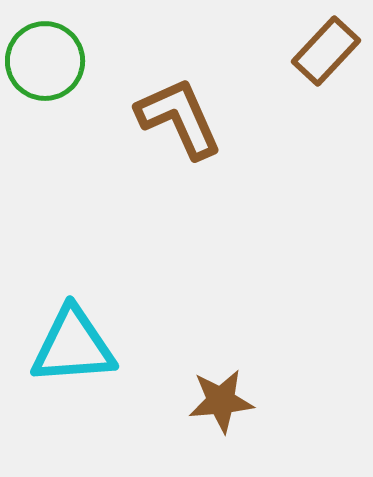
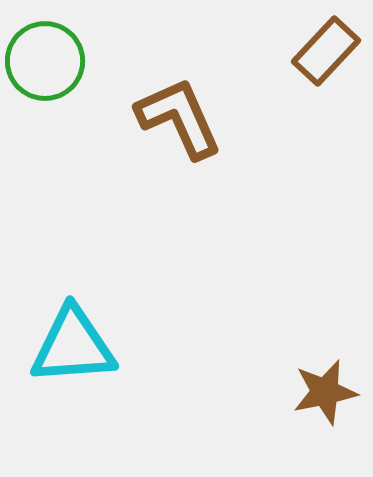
brown star: moved 104 px right, 9 px up; rotated 6 degrees counterclockwise
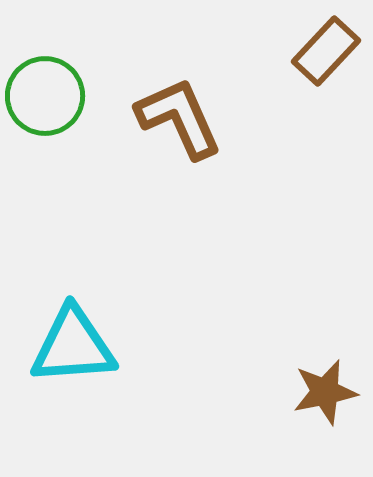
green circle: moved 35 px down
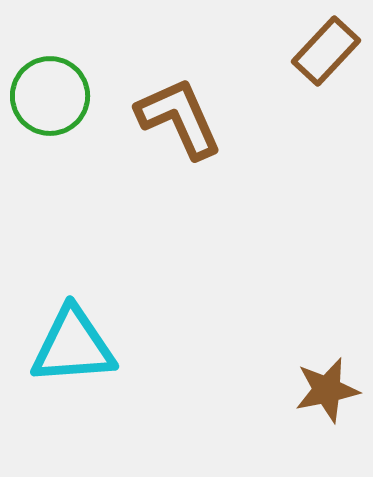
green circle: moved 5 px right
brown star: moved 2 px right, 2 px up
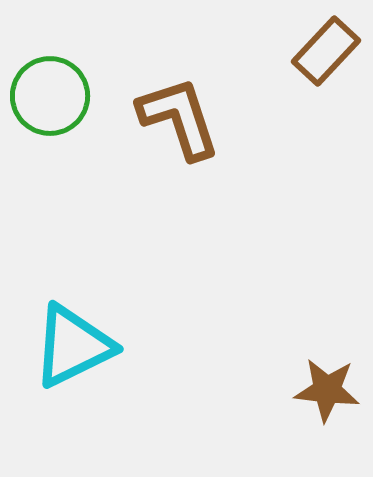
brown L-shape: rotated 6 degrees clockwise
cyan triangle: rotated 22 degrees counterclockwise
brown star: rotated 18 degrees clockwise
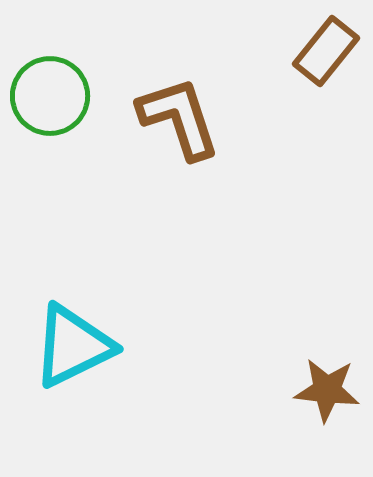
brown rectangle: rotated 4 degrees counterclockwise
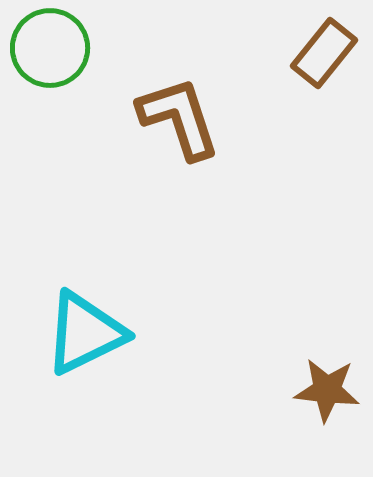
brown rectangle: moved 2 px left, 2 px down
green circle: moved 48 px up
cyan triangle: moved 12 px right, 13 px up
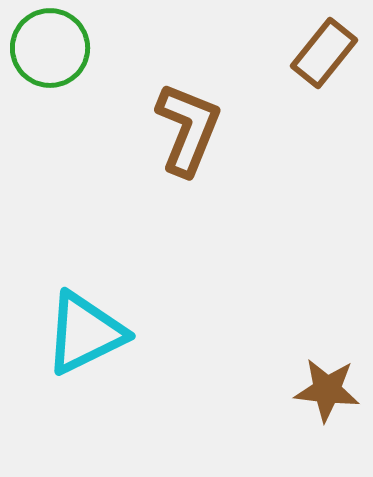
brown L-shape: moved 9 px right, 11 px down; rotated 40 degrees clockwise
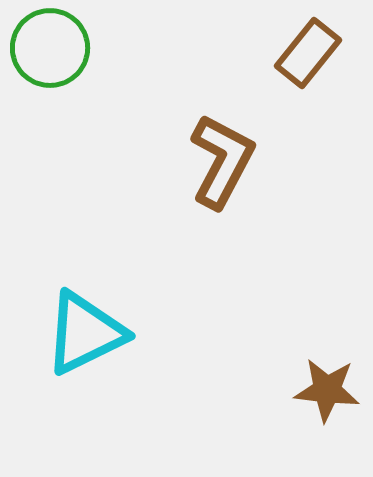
brown rectangle: moved 16 px left
brown L-shape: moved 34 px right, 32 px down; rotated 6 degrees clockwise
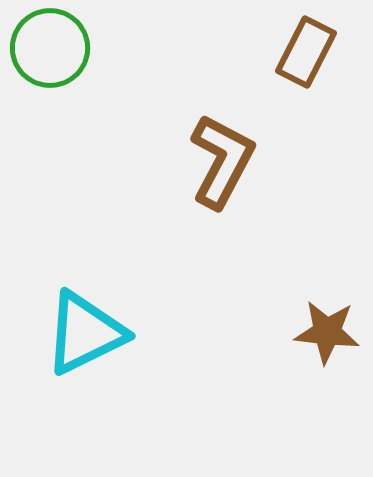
brown rectangle: moved 2 px left, 1 px up; rotated 12 degrees counterclockwise
brown star: moved 58 px up
